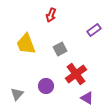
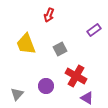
red arrow: moved 2 px left
red cross: moved 2 px down; rotated 25 degrees counterclockwise
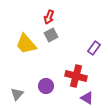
red arrow: moved 2 px down
purple rectangle: moved 18 px down; rotated 16 degrees counterclockwise
yellow trapezoid: rotated 20 degrees counterclockwise
gray square: moved 9 px left, 14 px up
red cross: rotated 15 degrees counterclockwise
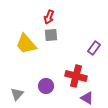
gray square: rotated 24 degrees clockwise
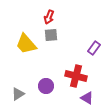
gray triangle: moved 1 px right; rotated 16 degrees clockwise
